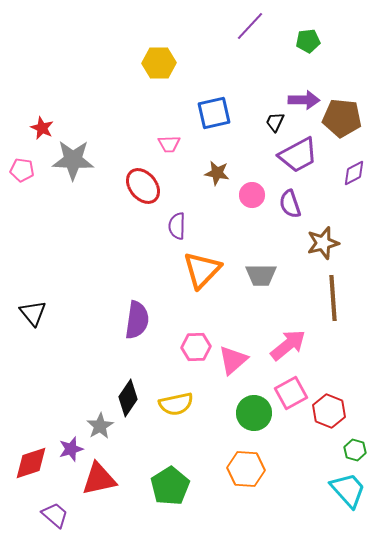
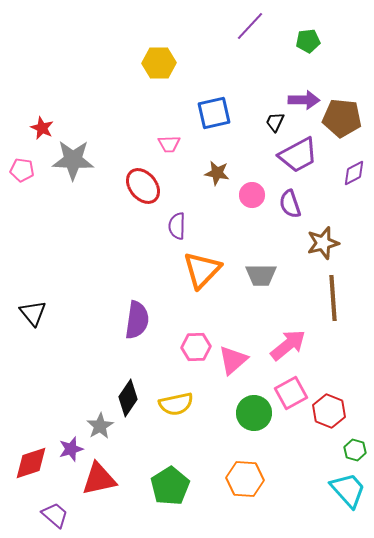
orange hexagon at (246, 469): moved 1 px left, 10 px down
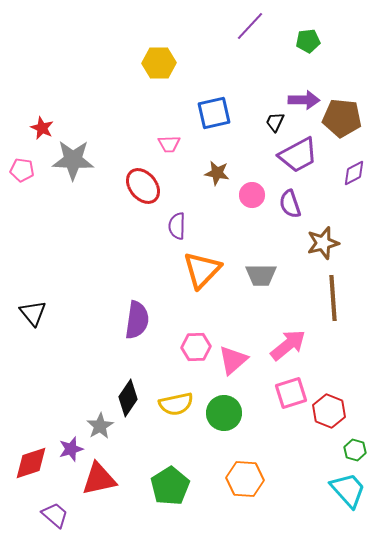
pink square at (291, 393): rotated 12 degrees clockwise
green circle at (254, 413): moved 30 px left
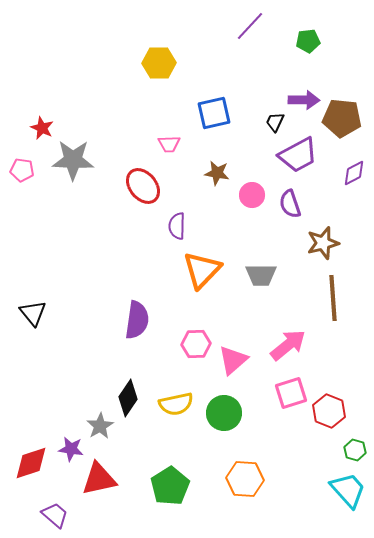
pink hexagon at (196, 347): moved 3 px up
purple star at (71, 449): rotated 25 degrees clockwise
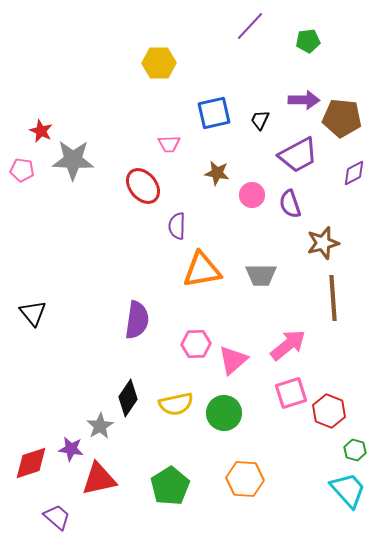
black trapezoid at (275, 122): moved 15 px left, 2 px up
red star at (42, 128): moved 1 px left, 3 px down
orange triangle at (202, 270): rotated 36 degrees clockwise
purple trapezoid at (55, 515): moved 2 px right, 2 px down
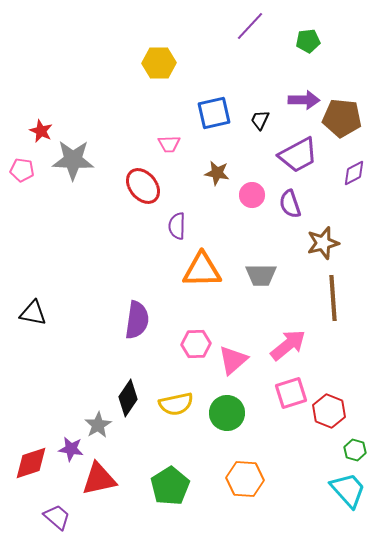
orange triangle at (202, 270): rotated 9 degrees clockwise
black triangle at (33, 313): rotated 40 degrees counterclockwise
green circle at (224, 413): moved 3 px right
gray star at (100, 426): moved 2 px left, 1 px up
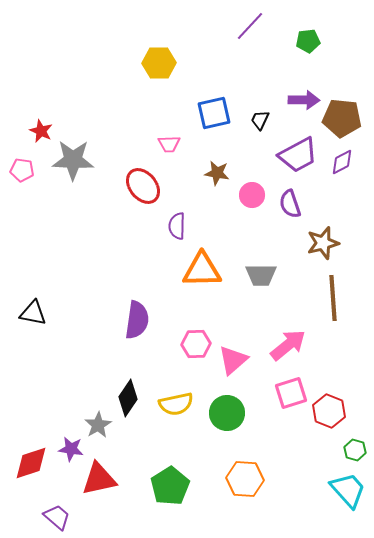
purple diamond at (354, 173): moved 12 px left, 11 px up
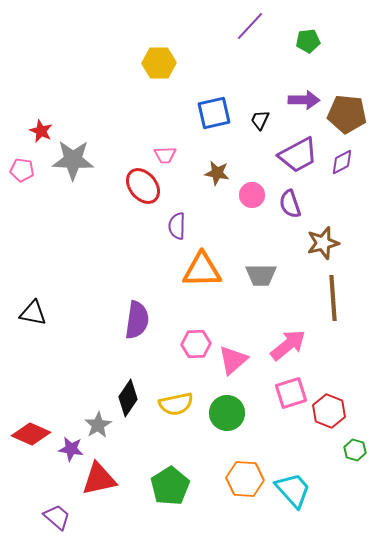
brown pentagon at (342, 118): moved 5 px right, 4 px up
pink trapezoid at (169, 144): moved 4 px left, 11 px down
red diamond at (31, 463): moved 29 px up; rotated 42 degrees clockwise
cyan trapezoid at (348, 490): moved 55 px left
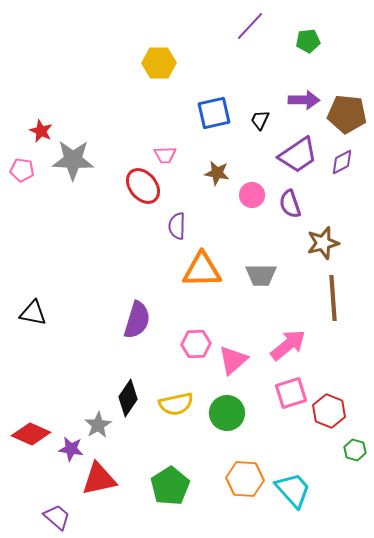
purple trapezoid at (298, 155): rotated 6 degrees counterclockwise
purple semicircle at (137, 320): rotated 9 degrees clockwise
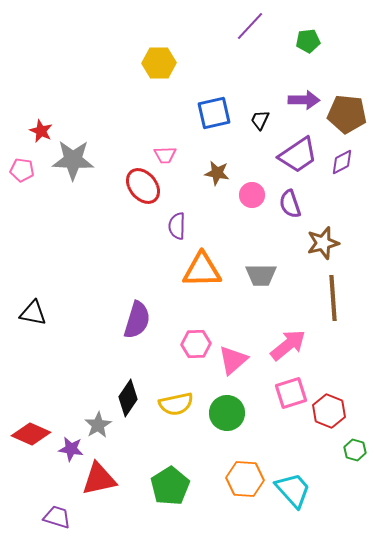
purple trapezoid at (57, 517): rotated 24 degrees counterclockwise
